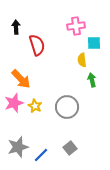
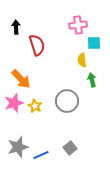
pink cross: moved 2 px right, 1 px up
gray circle: moved 6 px up
blue line: rotated 21 degrees clockwise
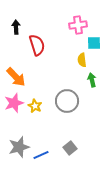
orange arrow: moved 5 px left, 2 px up
gray star: moved 1 px right
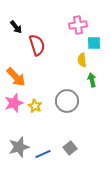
black arrow: rotated 144 degrees clockwise
blue line: moved 2 px right, 1 px up
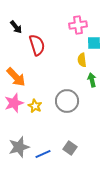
gray square: rotated 16 degrees counterclockwise
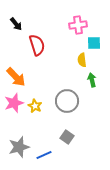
black arrow: moved 3 px up
gray square: moved 3 px left, 11 px up
blue line: moved 1 px right, 1 px down
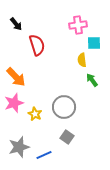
green arrow: rotated 24 degrees counterclockwise
gray circle: moved 3 px left, 6 px down
yellow star: moved 8 px down
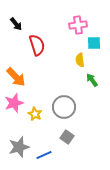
yellow semicircle: moved 2 px left
